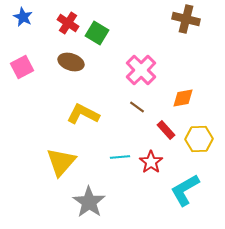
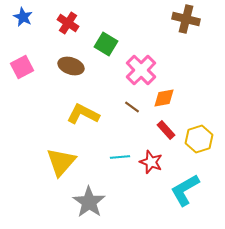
green square: moved 9 px right, 11 px down
brown ellipse: moved 4 px down
orange diamond: moved 19 px left
brown line: moved 5 px left
yellow hexagon: rotated 16 degrees counterclockwise
red star: rotated 15 degrees counterclockwise
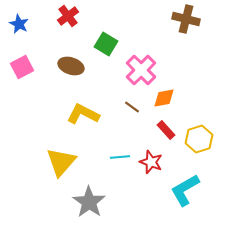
blue star: moved 4 px left, 7 px down
red cross: moved 7 px up; rotated 20 degrees clockwise
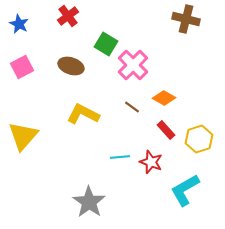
pink cross: moved 8 px left, 5 px up
orange diamond: rotated 40 degrees clockwise
yellow triangle: moved 38 px left, 26 px up
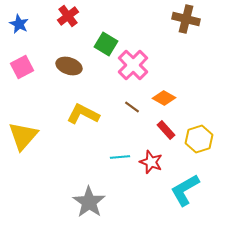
brown ellipse: moved 2 px left
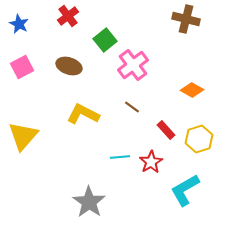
green square: moved 1 px left, 4 px up; rotated 20 degrees clockwise
pink cross: rotated 8 degrees clockwise
orange diamond: moved 28 px right, 8 px up
red star: rotated 20 degrees clockwise
